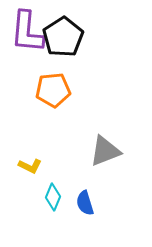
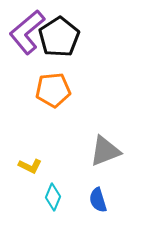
purple L-shape: rotated 45 degrees clockwise
black pentagon: moved 4 px left
blue semicircle: moved 13 px right, 3 px up
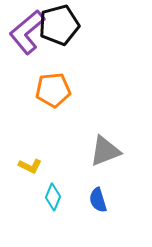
black pentagon: moved 12 px up; rotated 18 degrees clockwise
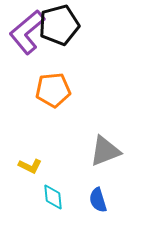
cyan diamond: rotated 28 degrees counterclockwise
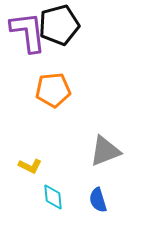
purple L-shape: moved 1 px right; rotated 123 degrees clockwise
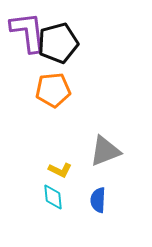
black pentagon: moved 1 px left, 18 px down
yellow L-shape: moved 30 px right, 4 px down
blue semicircle: rotated 20 degrees clockwise
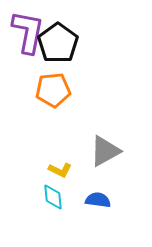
purple L-shape: rotated 18 degrees clockwise
black pentagon: rotated 21 degrees counterclockwise
gray triangle: rotated 8 degrees counterclockwise
blue semicircle: rotated 95 degrees clockwise
